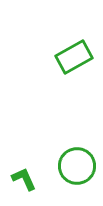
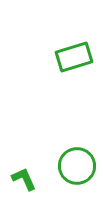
green rectangle: rotated 12 degrees clockwise
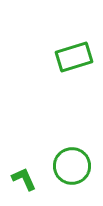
green circle: moved 5 px left
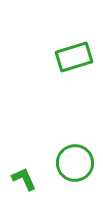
green circle: moved 3 px right, 3 px up
